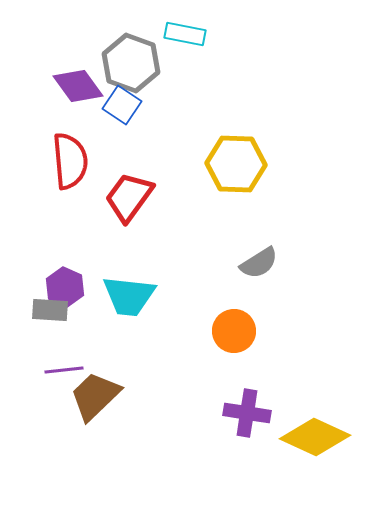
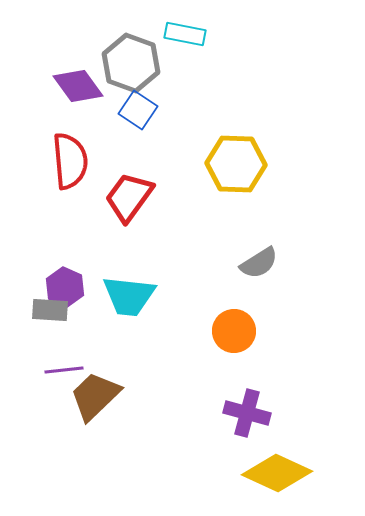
blue square: moved 16 px right, 5 px down
purple cross: rotated 6 degrees clockwise
yellow diamond: moved 38 px left, 36 px down
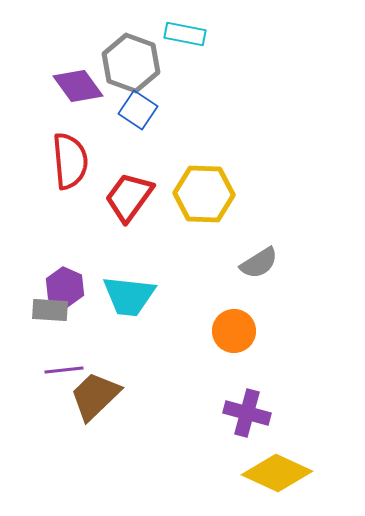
yellow hexagon: moved 32 px left, 30 px down
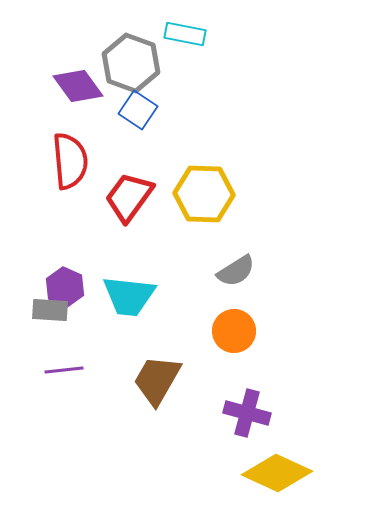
gray semicircle: moved 23 px left, 8 px down
brown trapezoid: moved 62 px right, 16 px up; rotated 16 degrees counterclockwise
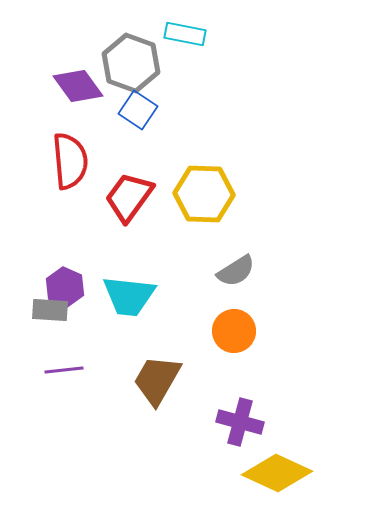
purple cross: moved 7 px left, 9 px down
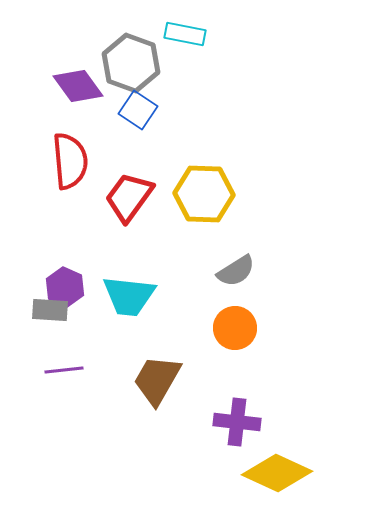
orange circle: moved 1 px right, 3 px up
purple cross: moved 3 px left; rotated 9 degrees counterclockwise
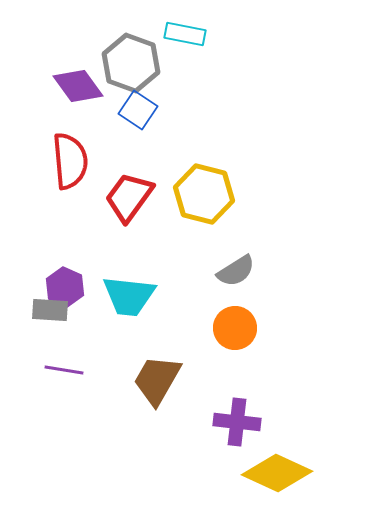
yellow hexagon: rotated 12 degrees clockwise
purple line: rotated 15 degrees clockwise
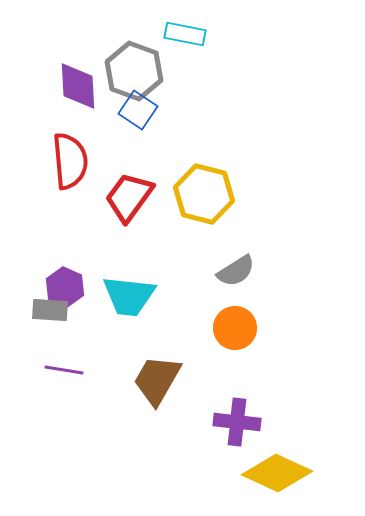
gray hexagon: moved 3 px right, 8 px down
purple diamond: rotated 33 degrees clockwise
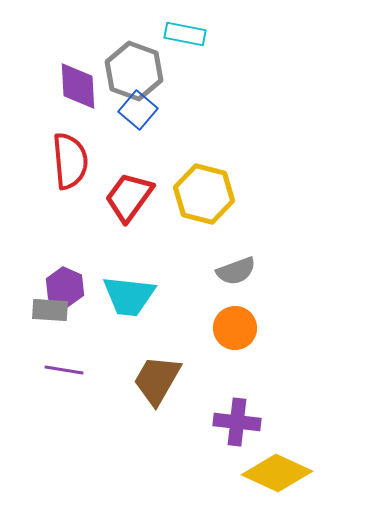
blue square: rotated 6 degrees clockwise
gray semicircle: rotated 12 degrees clockwise
